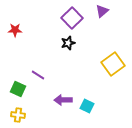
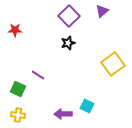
purple square: moved 3 px left, 2 px up
purple arrow: moved 14 px down
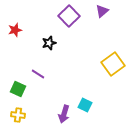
red star: rotated 16 degrees counterclockwise
black star: moved 19 px left
purple line: moved 1 px up
cyan square: moved 2 px left, 1 px up
purple arrow: moved 1 px right; rotated 72 degrees counterclockwise
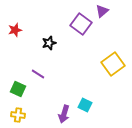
purple square: moved 12 px right, 8 px down; rotated 10 degrees counterclockwise
